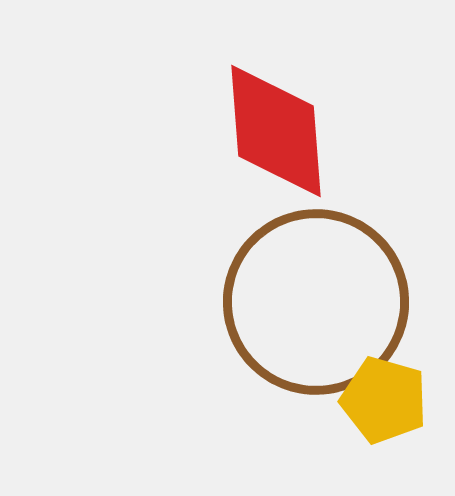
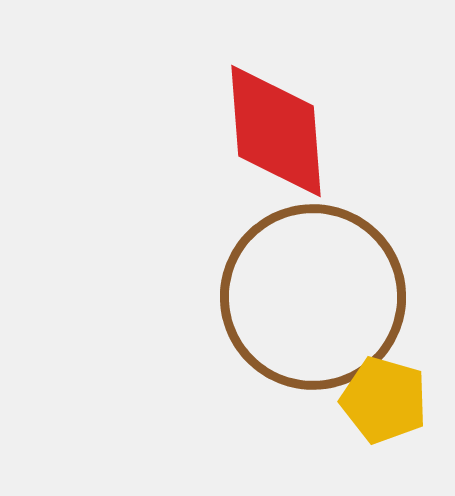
brown circle: moved 3 px left, 5 px up
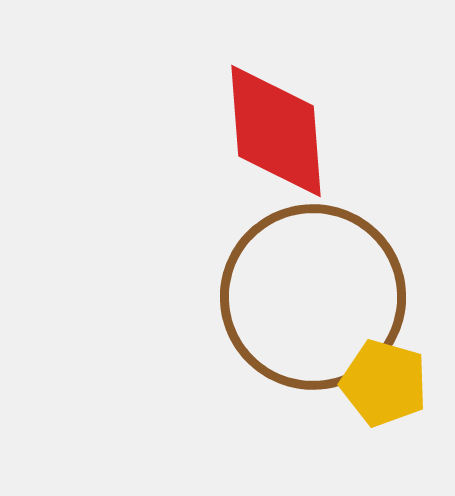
yellow pentagon: moved 17 px up
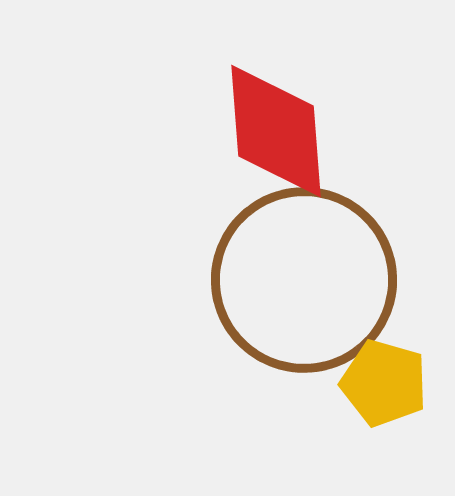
brown circle: moved 9 px left, 17 px up
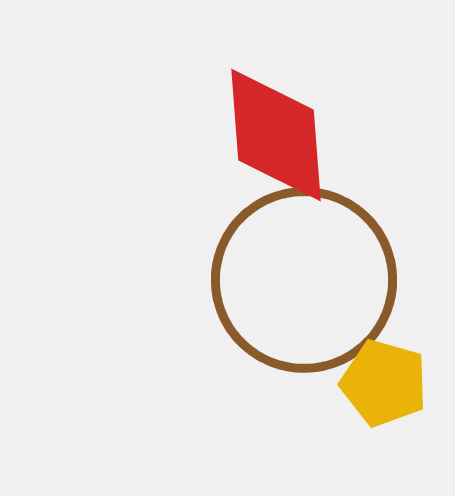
red diamond: moved 4 px down
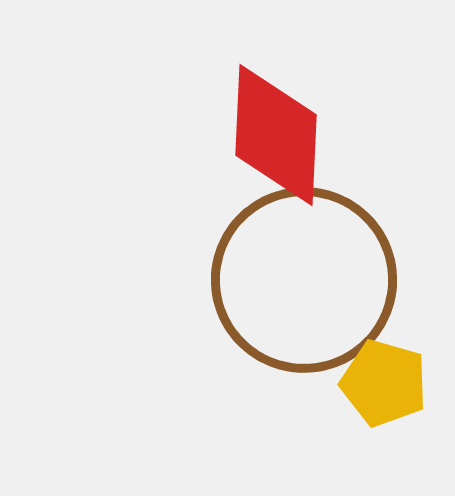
red diamond: rotated 7 degrees clockwise
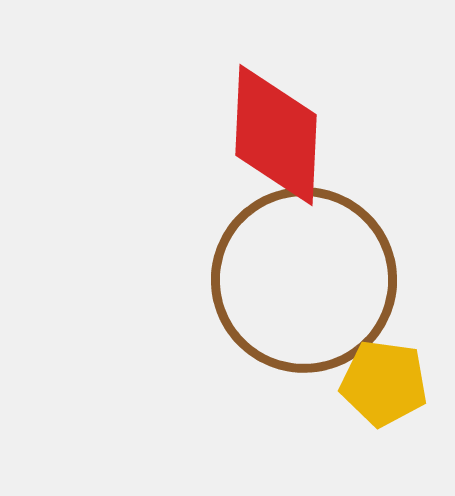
yellow pentagon: rotated 8 degrees counterclockwise
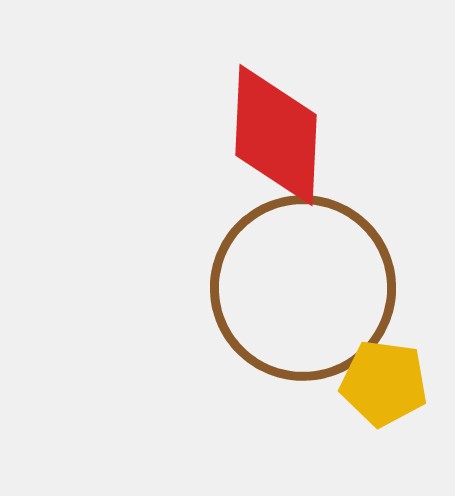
brown circle: moved 1 px left, 8 px down
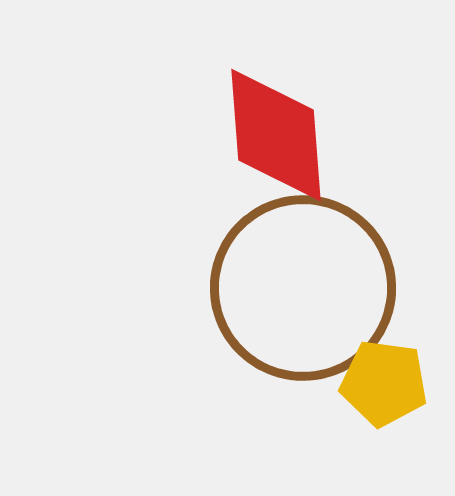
red diamond: rotated 7 degrees counterclockwise
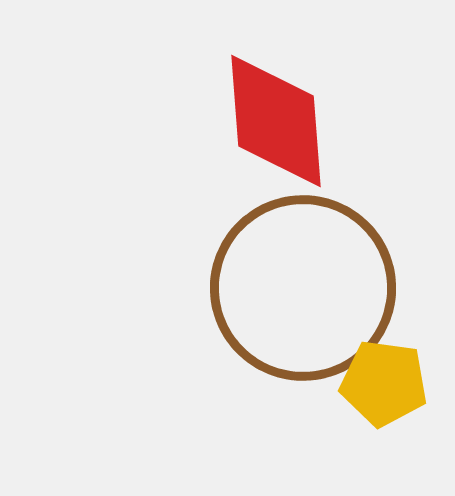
red diamond: moved 14 px up
